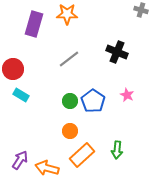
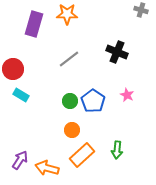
orange circle: moved 2 px right, 1 px up
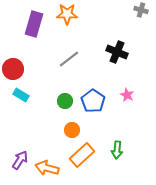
green circle: moved 5 px left
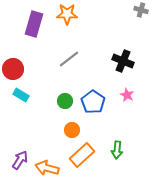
black cross: moved 6 px right, 9 px down
blue pentagon: moved 1 px down
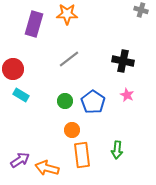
black cross: rotated 10 degrees counterclockwise
orange rectangle: rotated 55 degrees counterclockwise
purple arrow: rotated 24 degrees clockwise
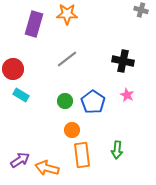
gray line: moved 2 px left
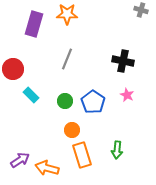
gray line: rotated 30 degrees counterclockwise
cyan rectangle: moved 10 px right; rotated 14 degrees clockwise
orange rectangle: rotated 10 degrees counterclockwise
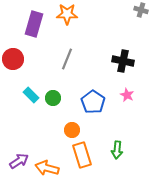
red circle: moved 10 px up
green circle: moved 12 px left, 3 px up
purple arrow: moved 1 px left, 1 px down
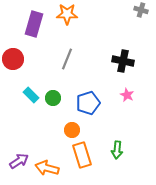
blue pentagon: moved 5 px left, 1 px down; rotated 20 degrees clockwise
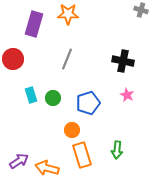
orange star: moved 1 px right
cyan rectangle: rotated 28 degrees clockwise
